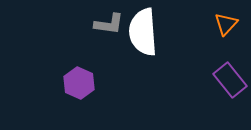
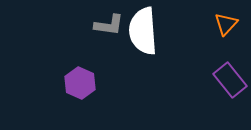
gray L-shape: moved 1 px down
white semicircle: moved 1 px up
purple hexagon: moved 1 px right
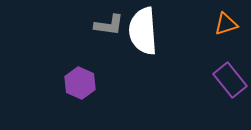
orange triangle: rotated 30 degrees clockwise
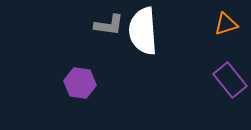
purple hexagon: rotated 16 degrees counterclockwise
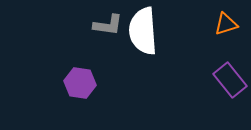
gray L-shape: moved 1 px left
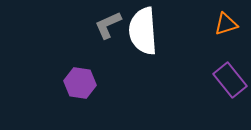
gray L-shape: rotated 148 degrees clockwise
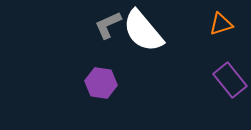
orange triangle: moved 5 px left
white semicircle: rotated 36 degrees counterclockwise
purple hexagon: moved 21 px right
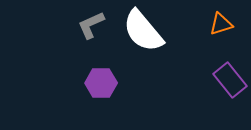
gray L-shape: moved 17 px left
purple hexagon: rotated 8 degrees counterclockwise
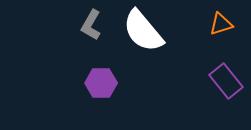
gray L-shape: rotated 36 degrees counterclockwise
purple rectangle: moved 4 px left, 1 px down
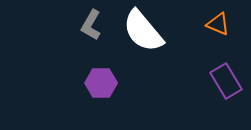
orange triangle: moved 3 px left; rotated 40 degrees clockwise
purple rectangle: rotated 8 degrees clockwise
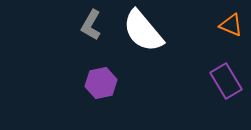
orange triangle: moved 13 px right, 1 px down
purple hexagon: rotated 12 degrees counterclockwise
